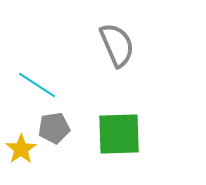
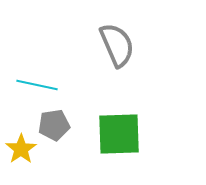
cyan line: rotated 21 degrees counterclockwise
gray pentagon: moved 3 px up
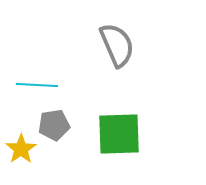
cyan line: rotated 9 degrees counterclockwise
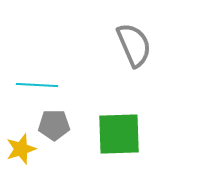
gray semicircle: moved 17 px right
gray pentagon: rotated 8 degrees clockwise
yellow star: rotated 16 degrees clockwise
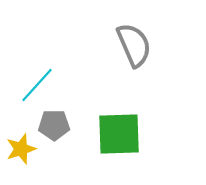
cyan line: rotated 51 degrees counterclockwise
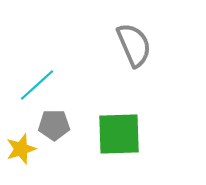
cyan line: rotated 6 degrees clockwise
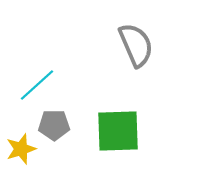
gray semicircle: moved 2 px right
green square: moved 1 px left, 3 px up
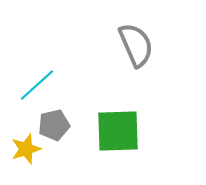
gray pentagon: rotated 12 degrees counterclockwise
yellow star: moved 5 px right
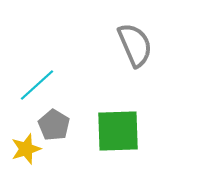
gray semicircle: moved 1 px left
gray pentagon: rotated 28 degrees counterclockwise
